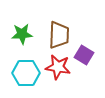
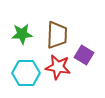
brown trapezoid: moved 2 px left
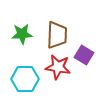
cyan hexagon: moved 1 px left, 6 px down
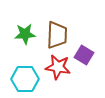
green star: moved 3 px right
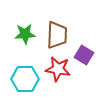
red star: moved 2 px down
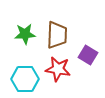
purple square: moved 4 px right
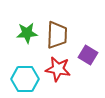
green star: moved 2 px right, 1 px up
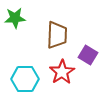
green star: moved 12 px left, 15 px up
red star: moved 4 px right, 3 px down; rotated 30 degrees clockwise
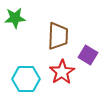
brown trapezoid: moved 1 px right, 1 px down
cyan hexagon: moved 1 px right
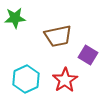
brown trapezoid: rotated 76 degrees clockwise
red star: moved 3 px right, 8 px down
cyan hexagon: rotated 24 degrees counterclockwise
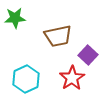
purple square: rotated 12 degrees clockwise
red star: moved 7 px right, 2 px up
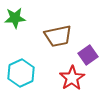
purple square: rotated 12 degrees clockwise
cyan hexagon: moved 5 px left, 6 px up
